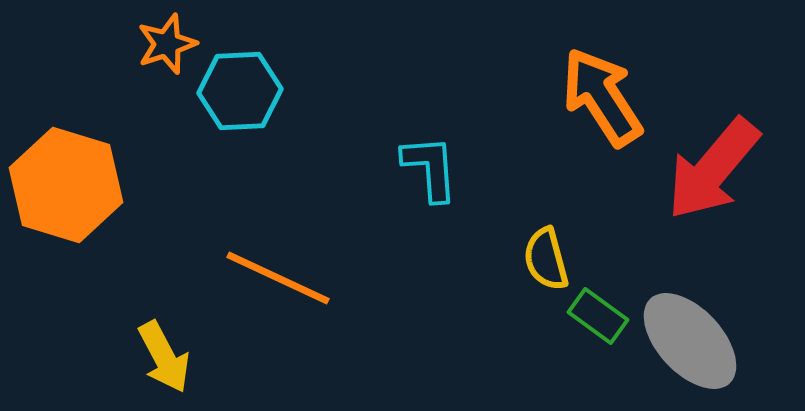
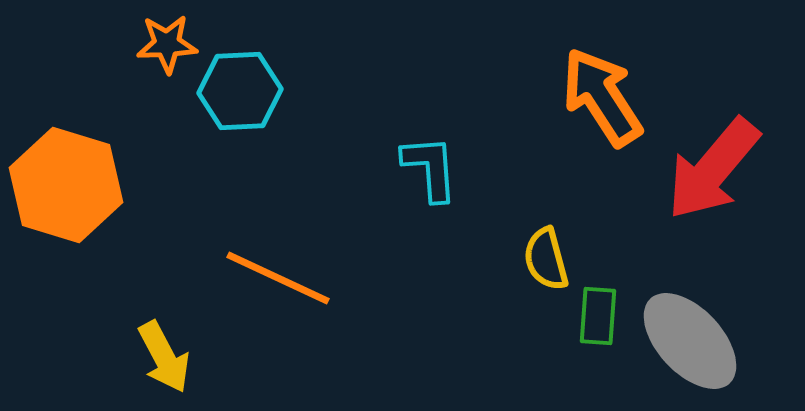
orange star: rotated 16 degrees clockwise
green rectangle: rotated 58 degrees clockwise
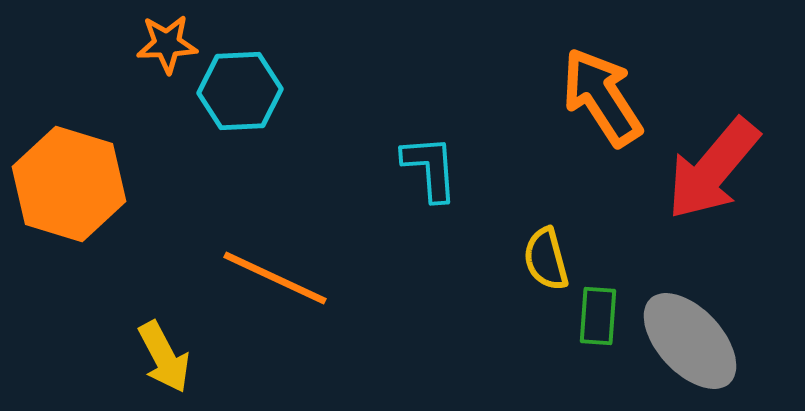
orange hexagon: moved 3 px right, 1 px up
orange line: moved 3 px left
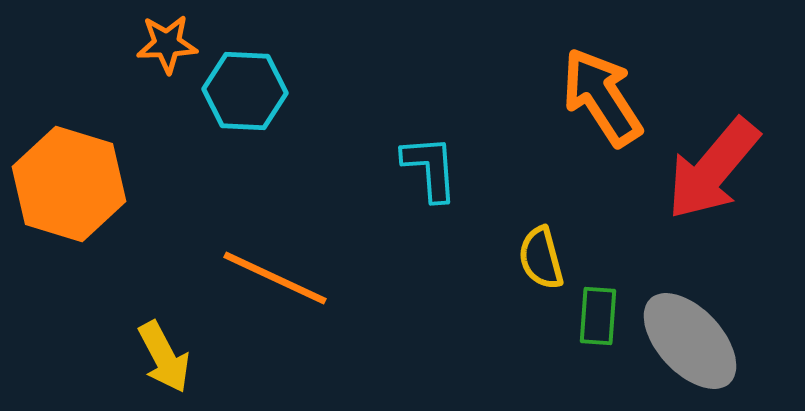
cyan hexagon: moved 5 px right; rotated 6 degrees clockwise
yellow semicircle: moved 5 px left, 1 px up
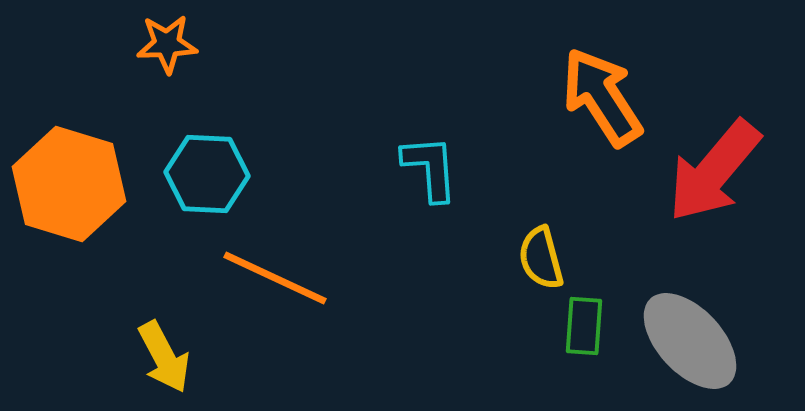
cyan hexagon: moved 38 px left, 83 px down
red arrow: moved 1 px right, 2 px down
green rectangle: moved 14 px left, 10 px down
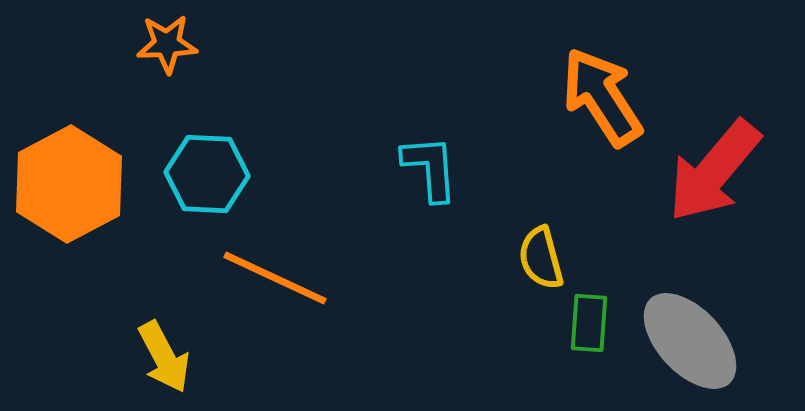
orange hexagon: rotated 15 degrees clockwise
green rectangle: moved 5 px right, 3 px up
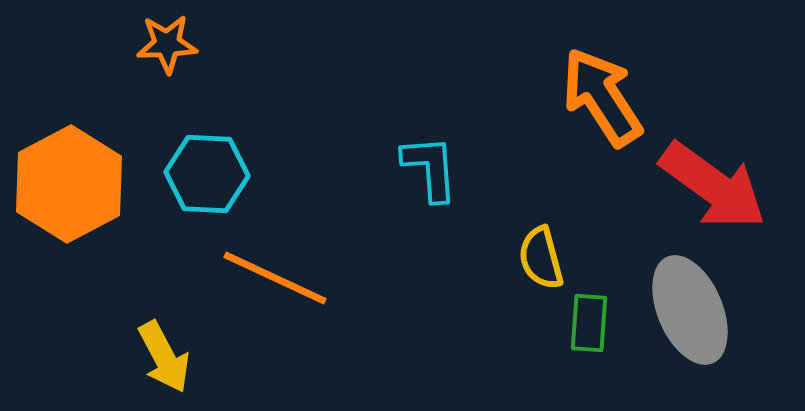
red arrow: moved 1 px left, 15 px down; rotated 94 degrees counterclockwise
gray ellipse: moved 31 px up; rotated 20 degrees clockwise
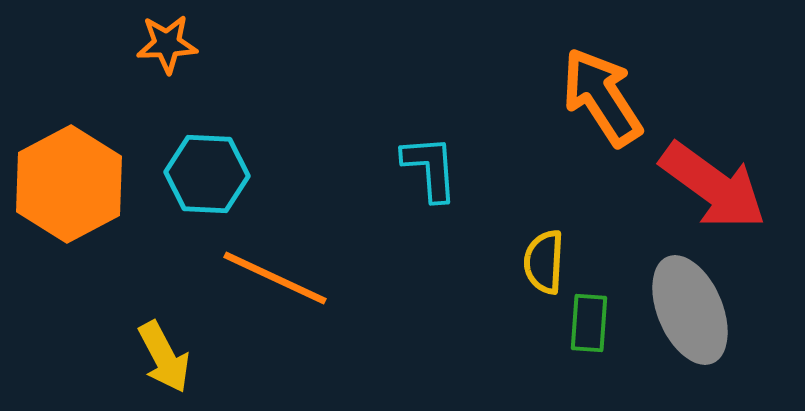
yellow semicircle: moved 3 px right, 4 px down; rotated 18 degrees clockwise
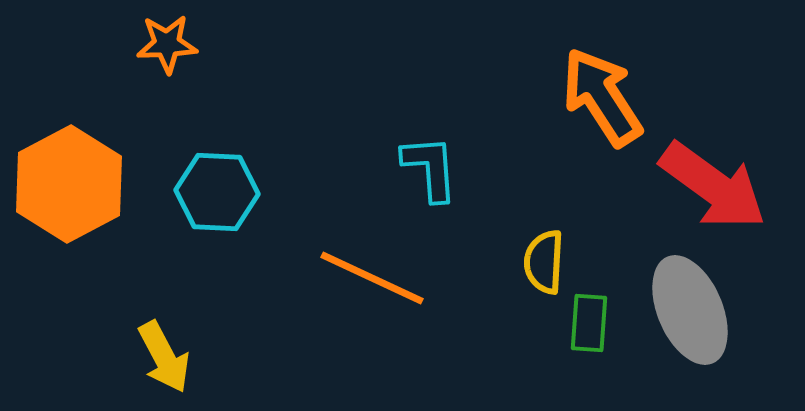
cyan hexagon: moved 10 px right, 18 px down
orange line: moved 97 px right
